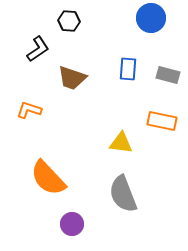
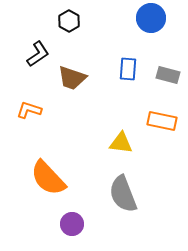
black hexagon: rotated 25 degrees clockwise
black L-shape: moved 5 px down
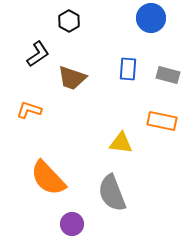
gray semicircle: moved 11 px left, 1 px up
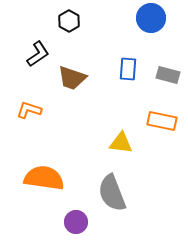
orange semicircle: moved 4 px left; rotated 141 degrees clockwise
purple circle: moved 4 px right, 2 px up
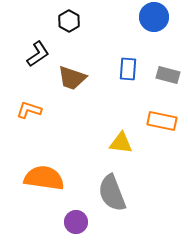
blue circle: moved 3 px right, 1 px up
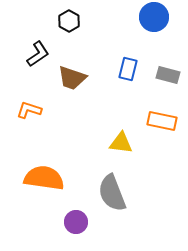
blue rectangle: rotated 10 degrees clockwise
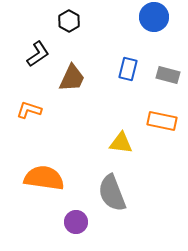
brown trapezoid: rotated 84 degrees counterclockwise
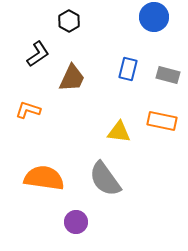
orange L-shape: moved 1 px left
yellow triangle: moved 2 px left, 11 px up
gray semicircle: moved 7 px left, 14 px up; rotated 15 degrees counterclockwise
